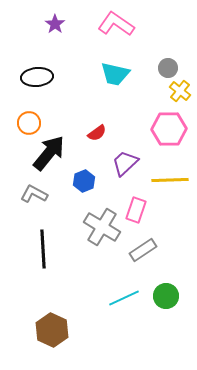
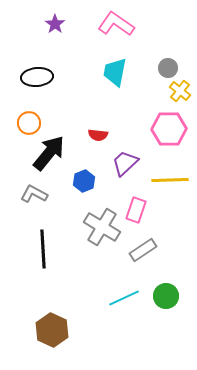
cyan trapezoid: moved 2 px up; rotated 88 degrees clockwise
red semicircle: moved 1 px right, 2 px down; rotated 42 degrees clockwise
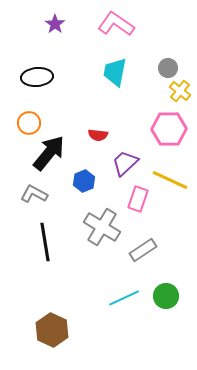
yellow line: rotated 27 degrees clockwise
pink rectangle: moved 2 px right, 11 px up
black line: moved 2 px right, 7 px up; rotated 6 degrees counterclockwise
